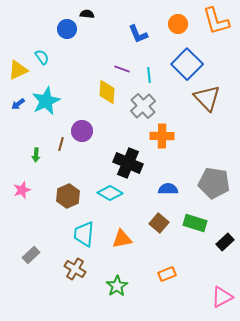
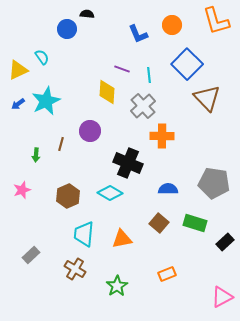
orange circle: moved 6 px left, 1 px down
purple circle: moved 8 px right
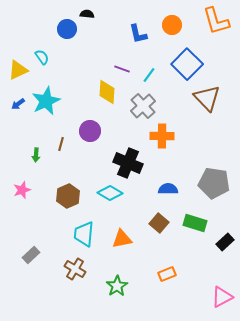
blue L-shape: rotated 10 degrees clockwise
cyan line: rotated 42 degrees clockwise
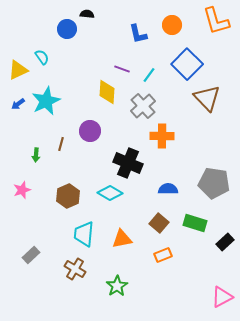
orange rectangle: moved 4 px left, 19 px up
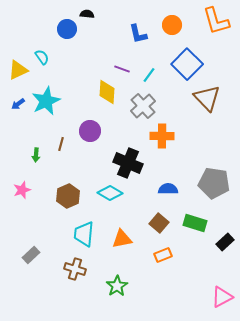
brown cross: rotated 15 degrees counterclockwise
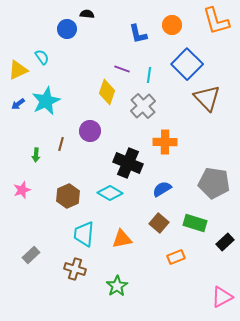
cyan line: rotated 28 degrees counterclockwise
yellow diamond: rotated 15 degrees clockwise
orange cross: moved 3 px right, 6 px down
blue semicircle: moved 6 px left; rotated 30 degrees counterclockwise
orange rectangle: moved 13 px right, 2 px down
